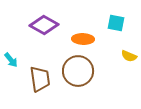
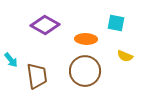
purple diamond: moved 1 px right
orange ellipse: moved 3 px right
yellow semicircle: moved 4 px left
brown circle: moved 7 px right
brown trapezoid: moved 3 px left, 3 px up
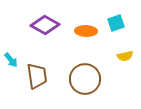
cyan square: rotated 30 degrees counterclockwise
orange ellipse: moved 8 px up
yellow semicircle: rotated 35 degrees counterclockwise
brown circle: moved 8 px down
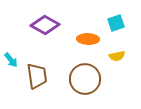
orange ellipse: moved 2 px right, 8 px down
yellow semicircle: moved 8 px left
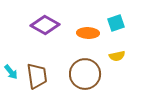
orange ellipse: moved 6 px up
cyan arrow: moved 12 px down
brown circle: moved 5 px up
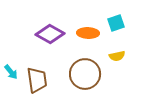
purple diamond: moved 5 px right, 9 px down
brown trapezoid: moved 4 px down
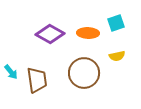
brown circle: moved 1 px left, 1 px up
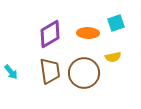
purple diamond: rotated 60 degrees counterclockwise
yellow semicircle: moved 4 px left, 1 px down
brown trapezoid: moved 13 px right, 9 px up
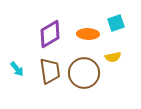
orange ellipse: moved 1 px down
cyan arrow: moved 6 px right, 3 px up
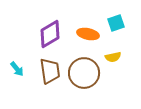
orange ellipse: rotated 10 degrees clockwise
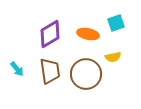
brown circle: moved 2 px right, 1 px down
